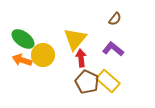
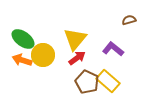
brown semicircle: moved 14 px right, 1 px down; rotated 144 degrees counterclockwise
red arrow: moved 4 px left; rotated 60 degrees clockwise
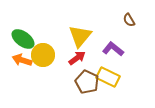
brown semicircle: rotated 104 degrees counterclockwise
yellow triangle: moved 5 px right, 3 px up
yellow rectangle: moved 4 px up; rotated 15 degrees counterclockwise
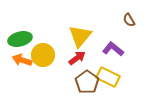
green ellipse: moved 3 px left; rotated 50 degrees counterclockwise
brown pentagon: rotated 10 degrees clockwise
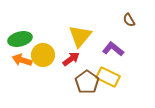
red arrow: moved 6 px left, 1 px down
